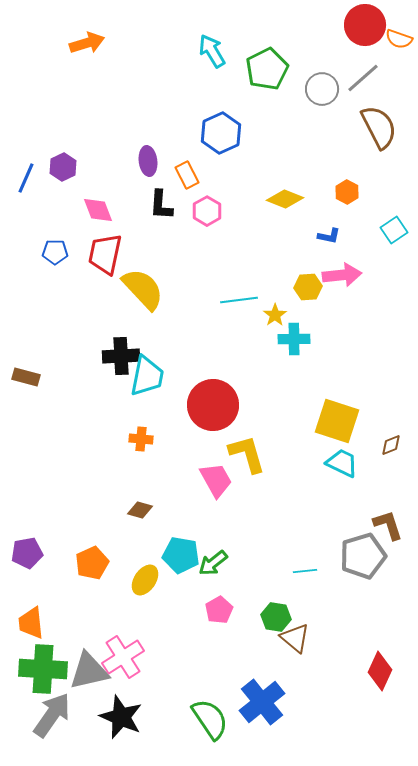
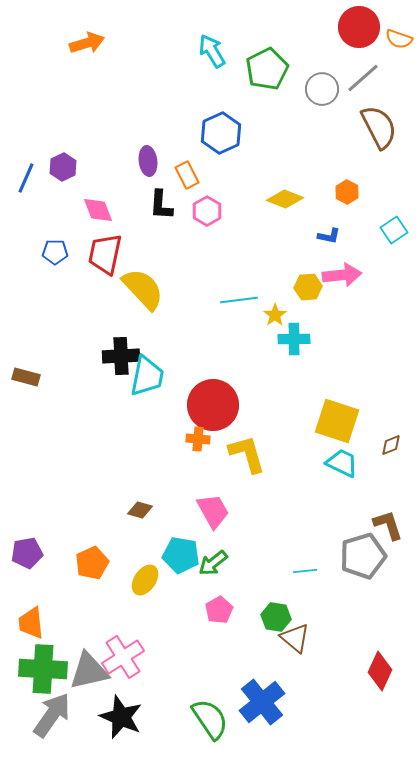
red circle at (365, 25): moved 6 px left, 2 px down
orange cross at (141, 439): moved 57 px right
pink trapezoid at (216, 480): moved 3 px left, 31 px down
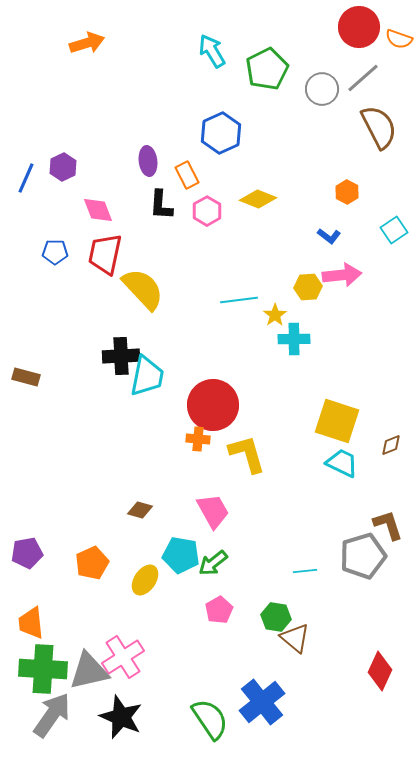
yellow diamond at (285, 199): moved 27 px left
blue L-shape at (329, 236): rotated 25 degrees clockwise
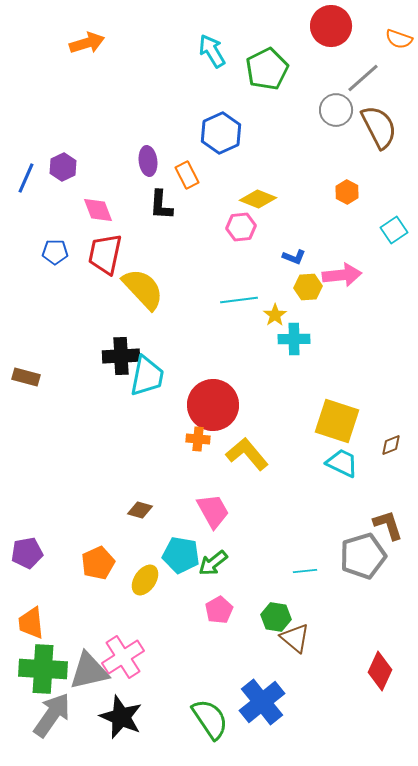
red circle at (359, 27): moved 28 px left, 1 px up
gray circle at (322, 89): moved 14 px right, 21 px down
pink hexagon at (207, 211): moved 34 px right, 16 px down; rotated 24 degrees clockwise
blue L-shape at (329, 236): moved 35 px left, 21 px down; rotated 15 degrees counterclockwise
yellow L-shape at (247, 454): rotated 24 degrees counterclockwise
orange pentagon at (92, 563): moved 6 px right
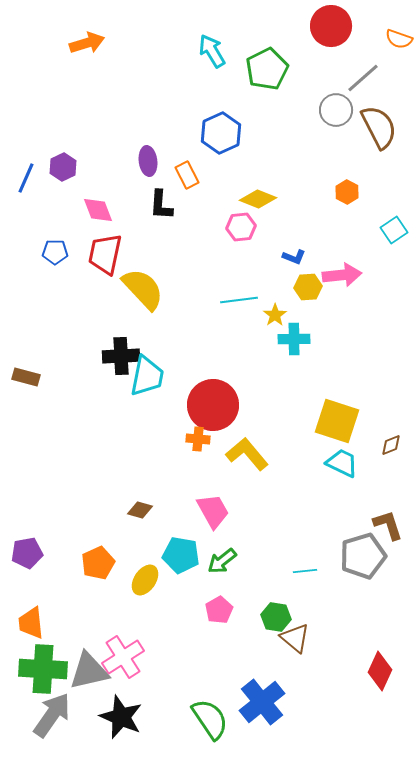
green arrow at (213, 563): moved 9 px right, 2 px up
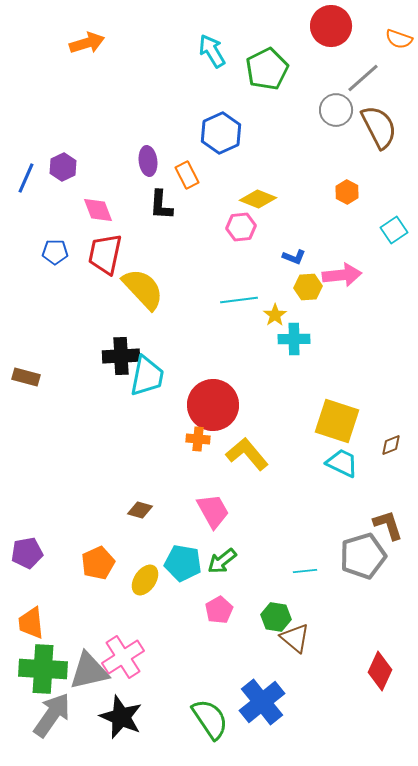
cyan pentagon at (181, 555): moved 2 px right, 8 px down
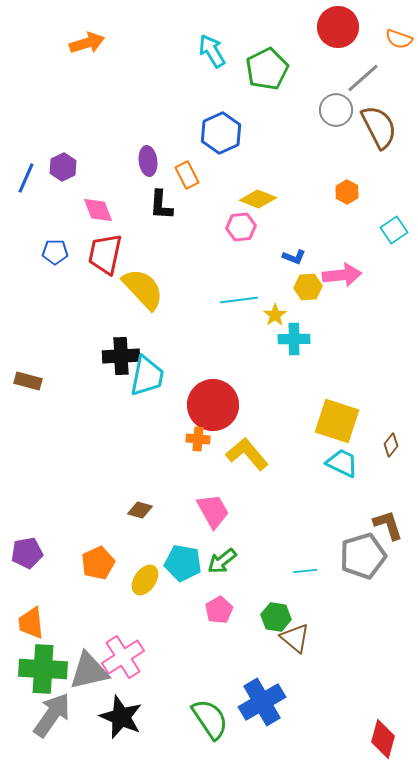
red circle at (331, 26): moved 7 px right, 1 px down
brown rectangle at (26, 377): moved 2 px right, 4 px down
brown diamond at (391, 445): rotated 30 degrees counterclockwise
red diamond at (380, 671): moved 3 px right, 68 px down; rotated 9 degrees counterclockwise
blue cross at (262, 702): rotated 9 degrees clockwise
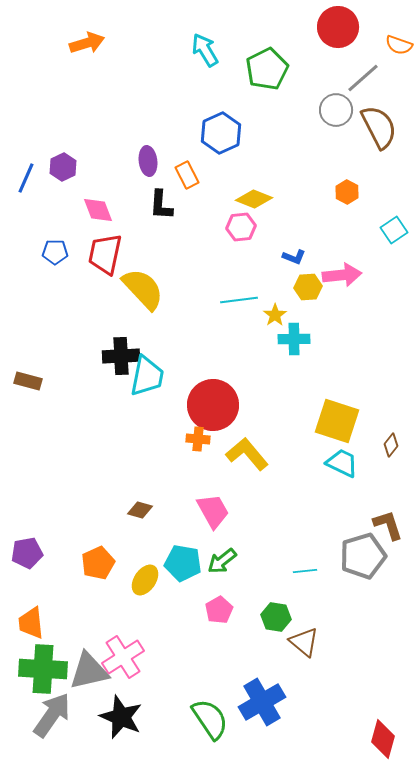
orange semicircle at (399, 39): moved 6 px down
cyan arrow at (212, 51): moved 7 px left, 1 px up
yellow diamond at (258, 199): moved 4 px left
brown triangle at (295, 638): moved 9 px right, 4 px down
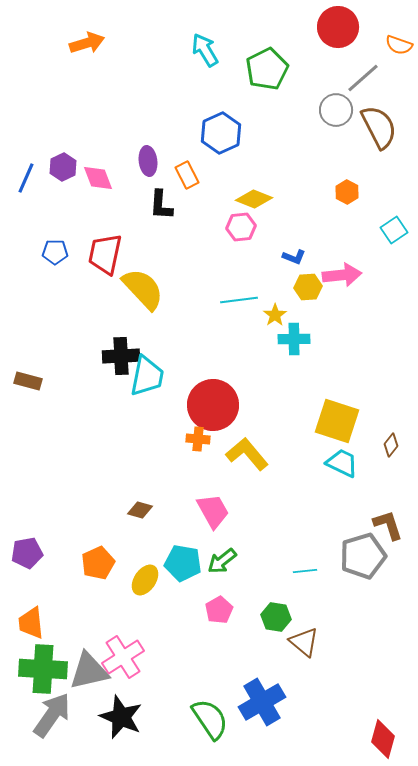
pink diamond at (98, 210): moved 32 px up
